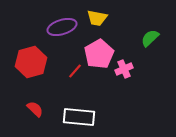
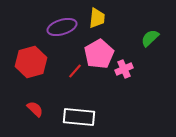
yellow trapezoid: rotated 95 degrees counterclockwise
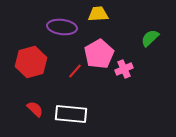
yellow trapezoid: moved 1 px right, 4 px up; rotated 100 degrees counterclockwise
purple ellipse: rotated 24 degrees clockwise
white rectangle: moved 8 px left, 3 px up
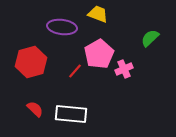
yellow trapezoid: rotated 25 degrees clockwise
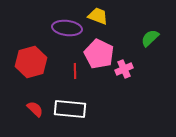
yellow trapezoid: moved 2 px down
purple ellipse: moved 5 px right, 1 px down
pink pentagon: rotated 16 degrees counterclockwise
red line: rotated 42 degrees counterclockwise
white rectangle: moved 1 px left, 5 px up
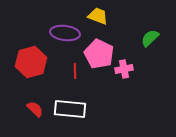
purple ellipse: moved 2 px left, 5 px down
pink cross: rotated 12 degrees clockwise
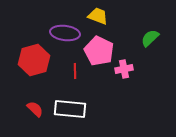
pink pentagon: moved 3 px up
red hexagon: moved 3 px right, 2 px up
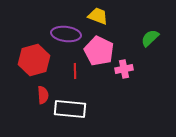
purple ellipse: moved 1 px right, 1 px down
red semicircle: moved 8 px right, 14 px up; rotated 42 degrees clockwise
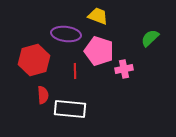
pink pentagon: rotated 8 degrees counterclockwise
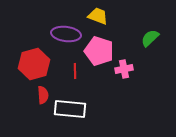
red hexagon: moved 4 px down
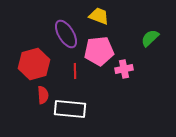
yellow trapezoid: moved 1 px right
purple ellipse: rotated 52 degrees clockwise
pink pentagon: rotated 24 degrees counterclockwise
